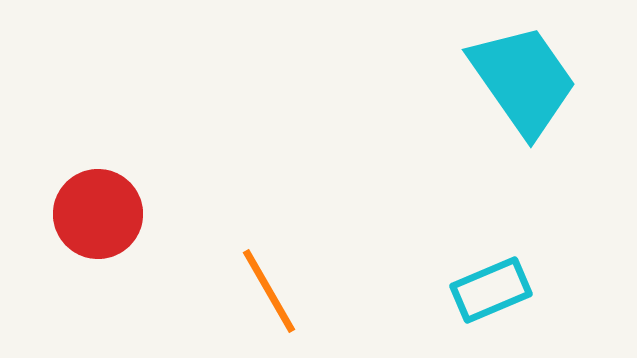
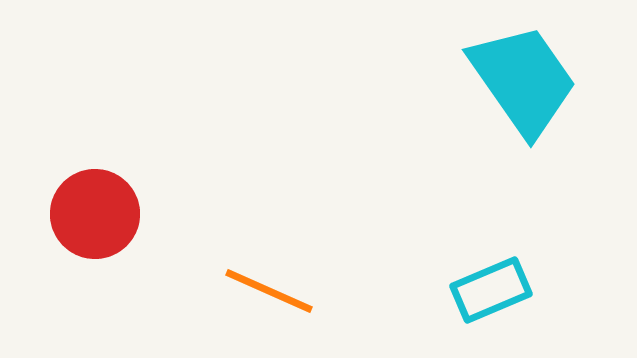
red circle: moved 3 px left
orange line: rotated 36 degrees counterclockwise
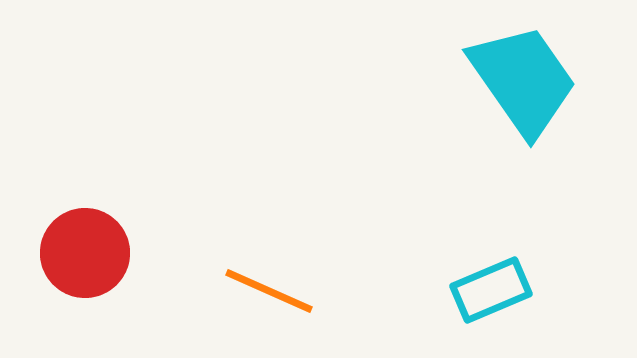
red circle: moved 10 px left, 39 px down
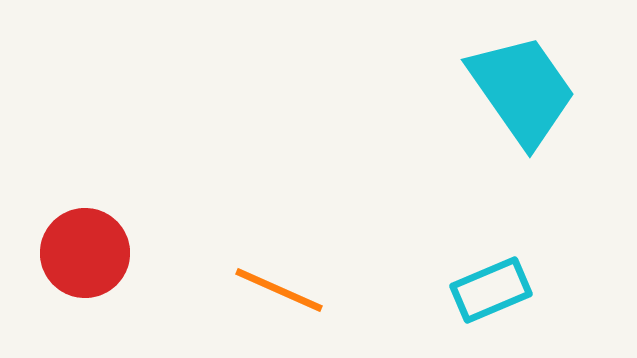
cyan trapezoid: moved 1 px left, 10 px down
orange line: moved 10 px right, 1 px up
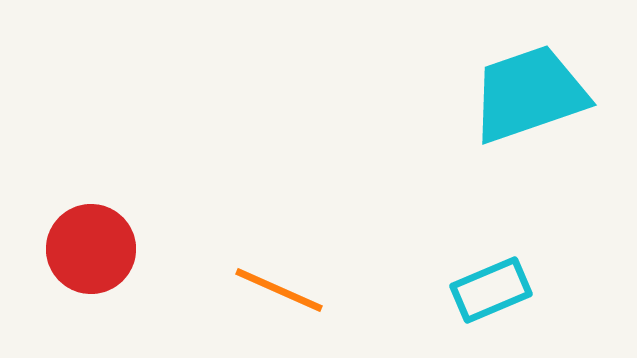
cyan trapezoid: moved 7 px right, 4 px down; rotated 74 degrees counterclockwise
red circle: moved 6 px right, 4 px up
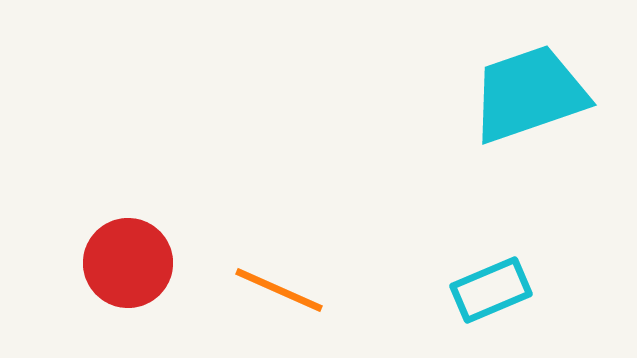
red circle: moved 37 px right, 14 px down
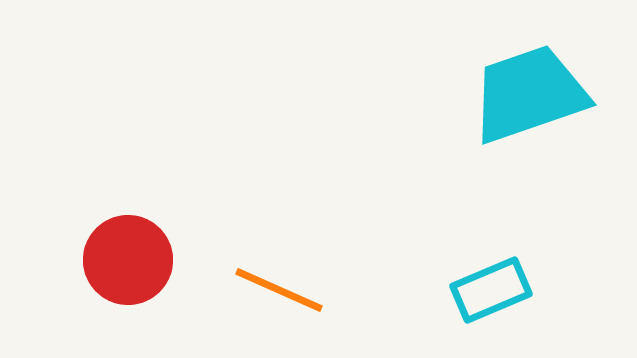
red circle: moved 3 px up
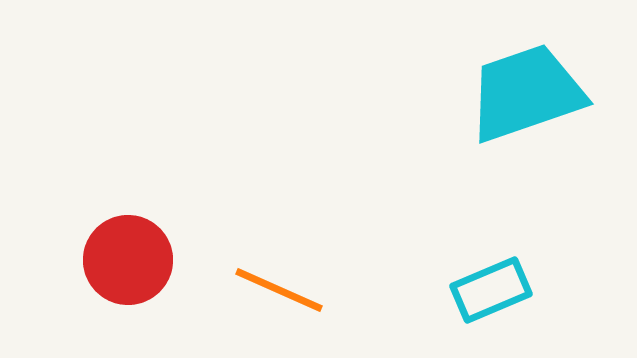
cyan trapezoid: moved 3 px left, 1 px up
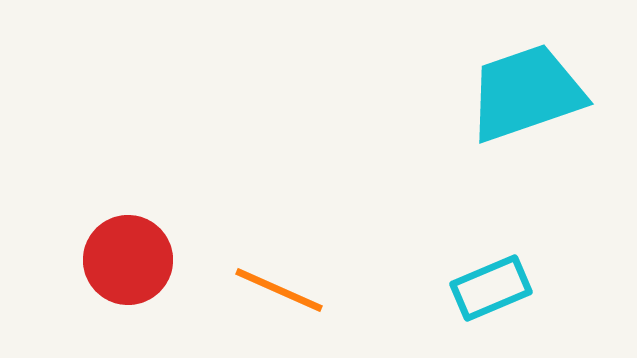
cyan rectangle: moved 2 px up
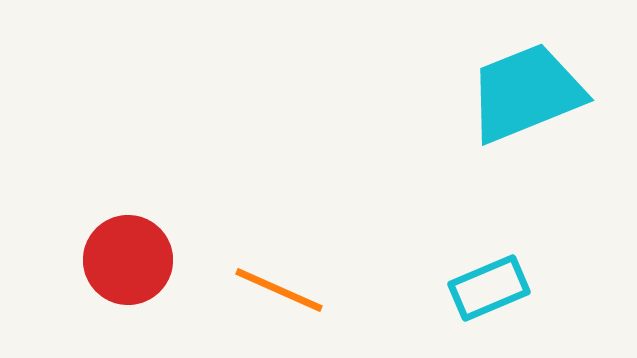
cyan trapezoid: rotated 3 degrees counterclockwise
cyan rectangle: moved 2 px left
